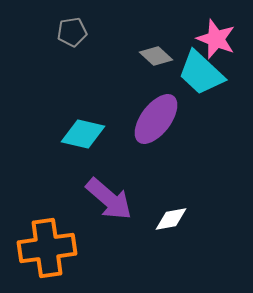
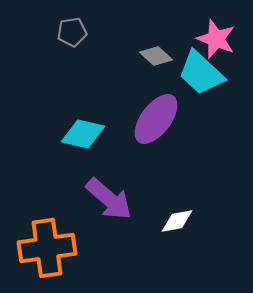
white diamond: moved 6 px right, 2 px down
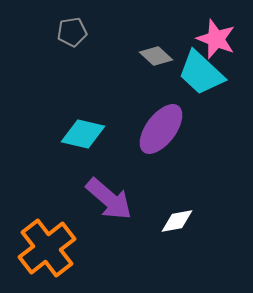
purple ellipse: moved 5 px right, 10 px down
orange cross: rotated 30 degrees counterclockwise
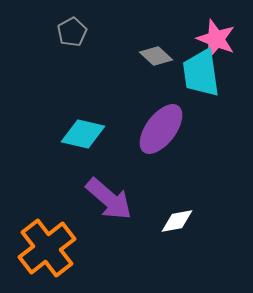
gray pentagon: rotated 20 degrees counterclockwise
cyan trapezoid: rotated 39 degrees clockwise
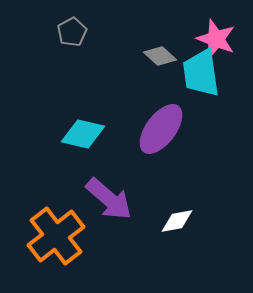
gray diamond: moved 4 px right
orange cross: moved 9 px right, 12 px up
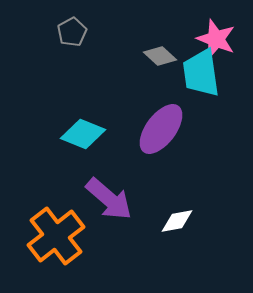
cyan diamond: rotated 9 degrees clockwise
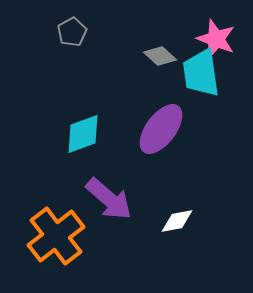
cyan diamond: rotated 42 degrees counterclockwise
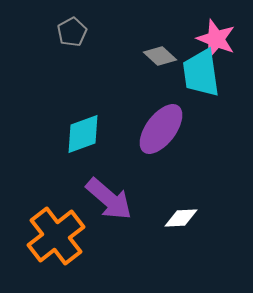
white diamond: moved 4 px right, 3 px up; rotated 8 degrees clockwise
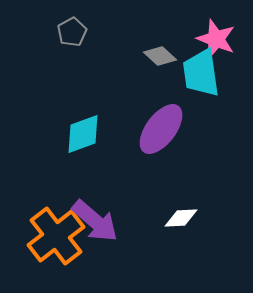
purple arrow: moved 14 px left, 22 px down
